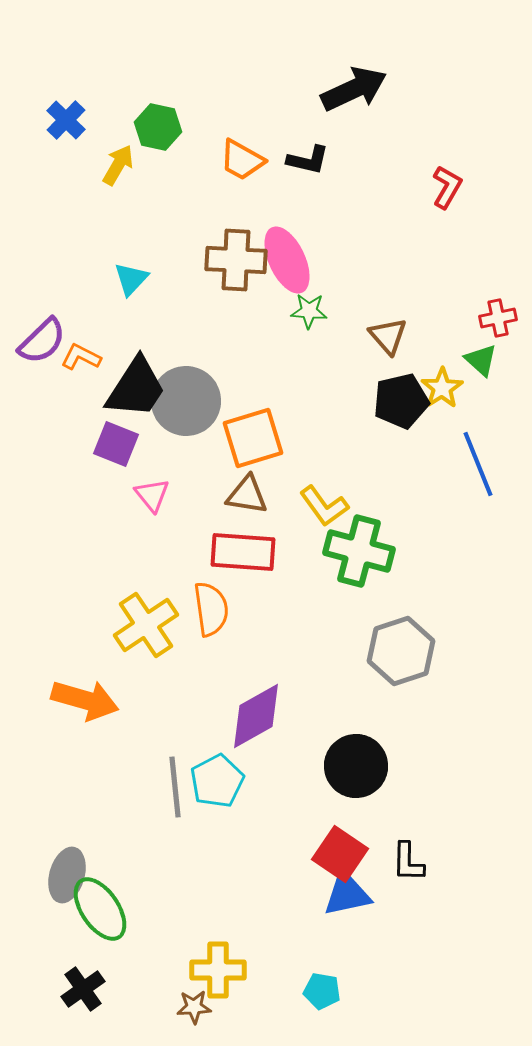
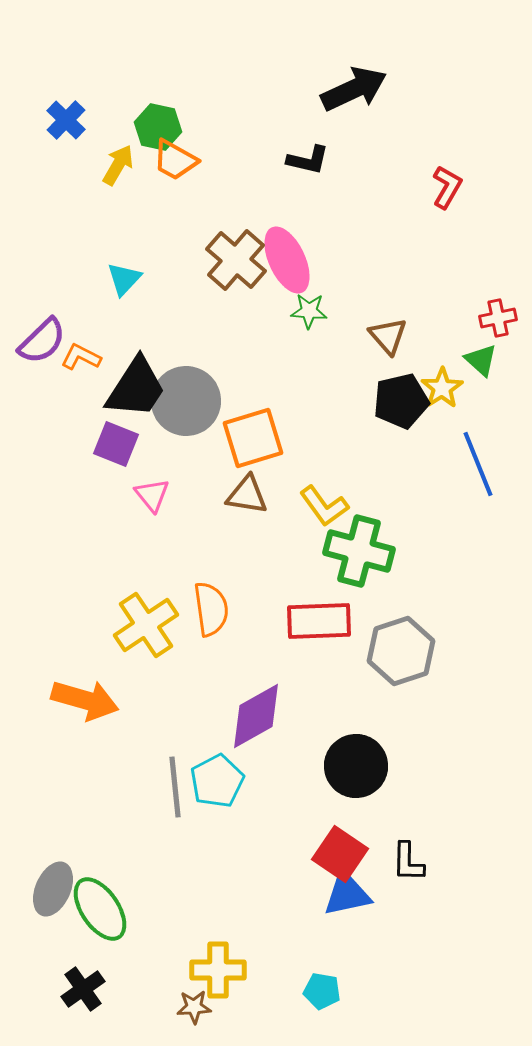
orange trapezoid at (242, 160): moved 67 px left
brown cross at (236, 260): rotated 38 degrees clockwise
cyan triangle at (131, 279): moved 7 px left
red rectangle at (243, 552): moved 76 px right, 69 px down; rotated 6 degrees counterclockwise
gray ellipse at (67, 875): moved 14 px left, 14 px down; rotated 8 degrees clockwise
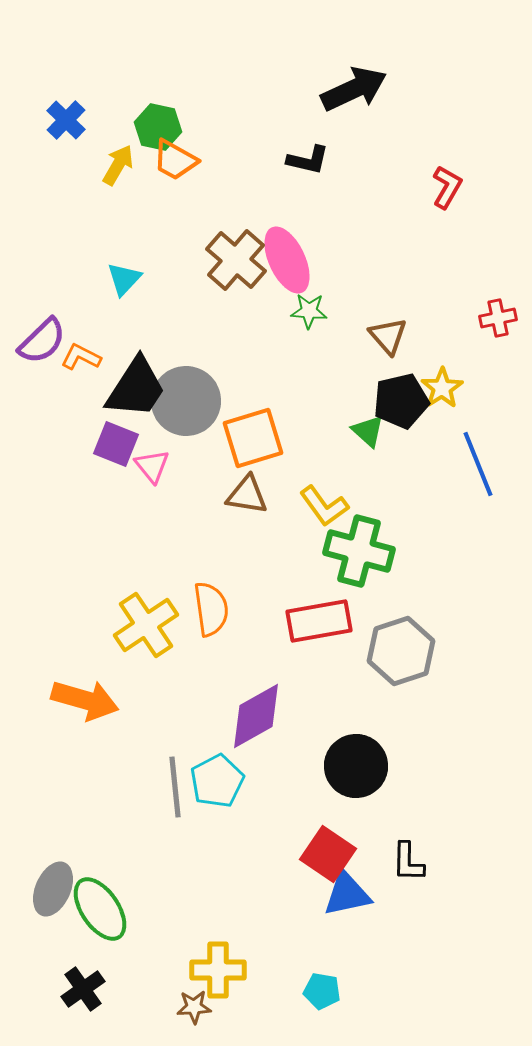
green triangle at (481, 360): moved 113 px left, 71 px down
pink triangle at (152, 495): moved 29 px up
red rectangle at (319, 621): rotated 8 degrees counterclockwise
red square at (340, 854): moved 12 px left
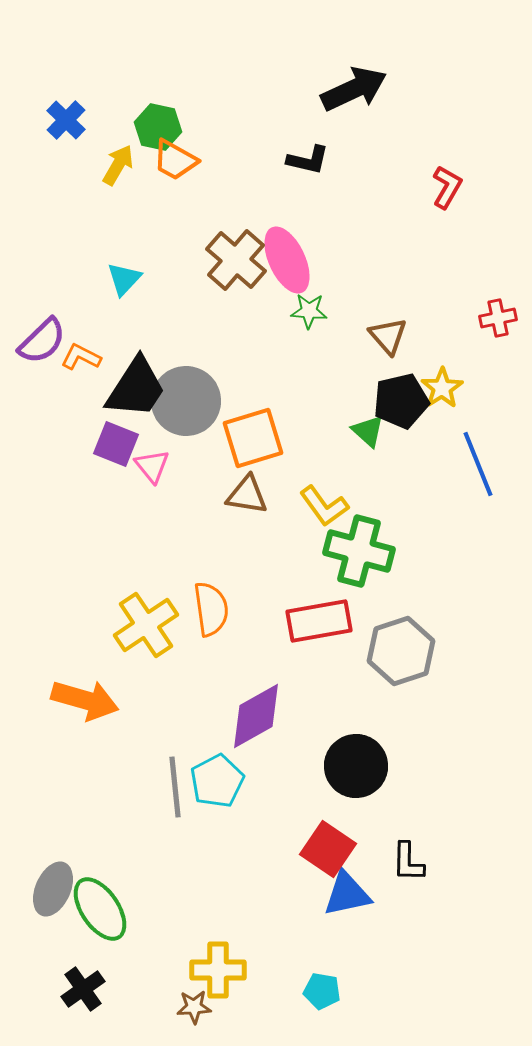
red square at (328, 854): moved 5 px up
